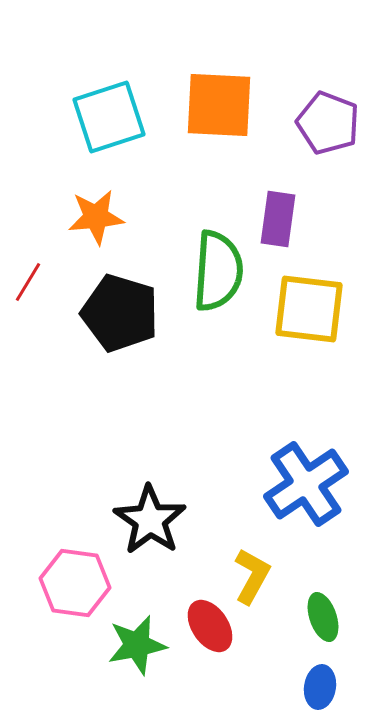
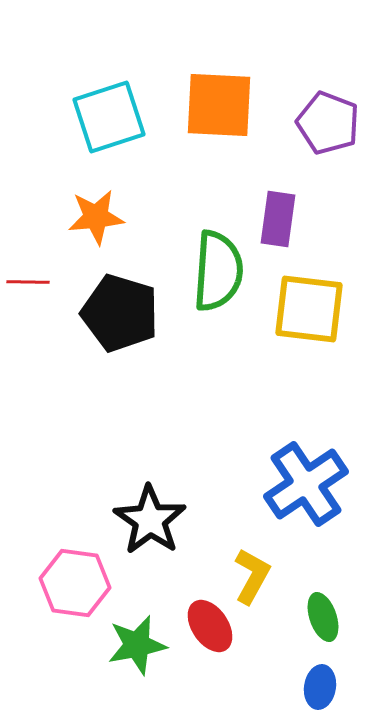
red line: rotated 60 degrees clockwise
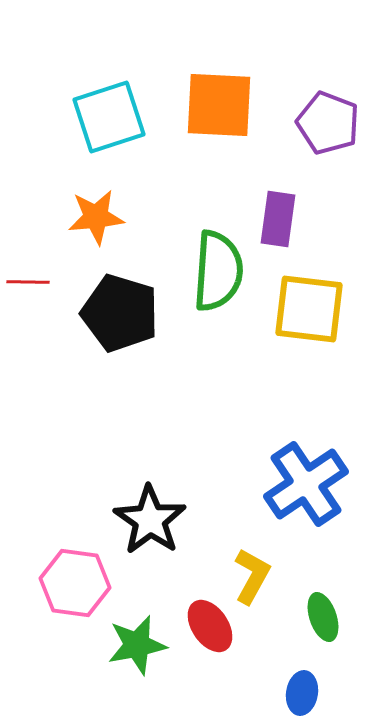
blue ellipse: moved 18 px left, 6 px down
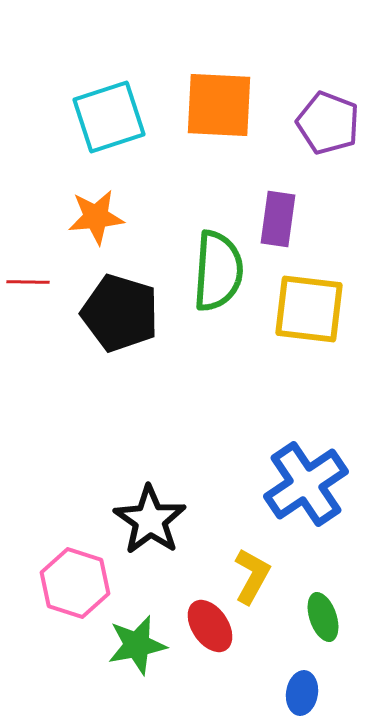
pink hexagon: rotated 10 degrees clockwise
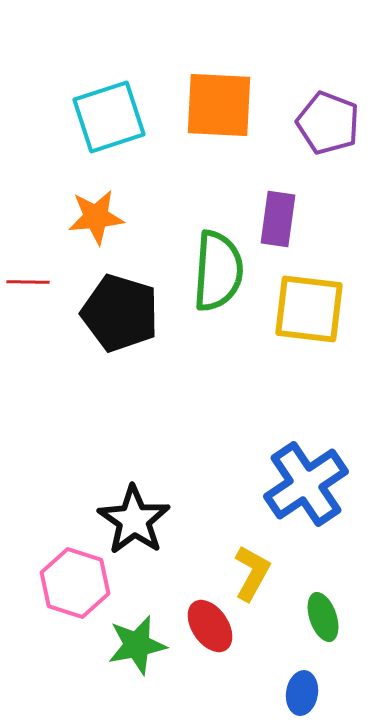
black star: moved 16 px left
yellow L-shape: moved 3 px up
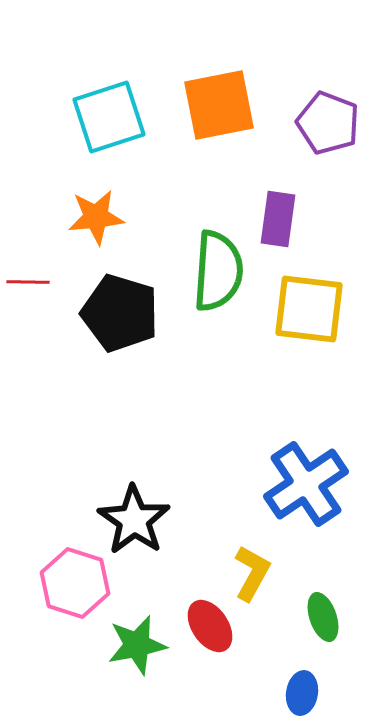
orange square: rotated 14 degrees counterclockwise
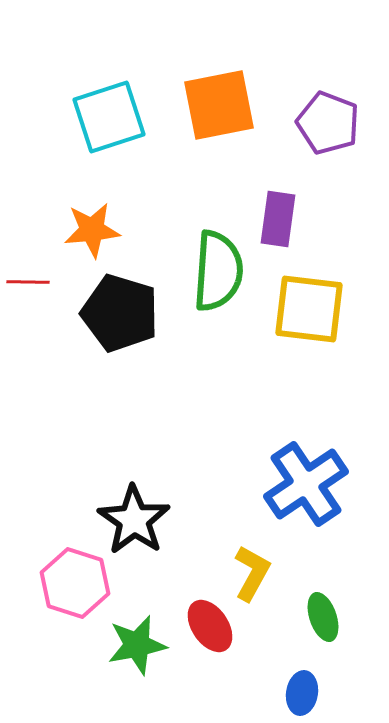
orange star: moved 4 px left, 13 px down
